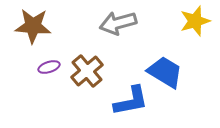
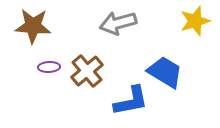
purple ellipse: rotated 15 degrees clockwise
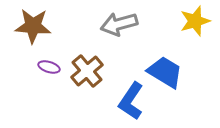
gray arrow: moved 1 px right, 1 px down
purple ellipse: rotated 20 degrees clockwise
blue L-shape: rotated 135 degrees clockwise
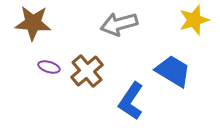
yellow star: moved 1 px left, 1 px up
brown star: moved 3 px up
blue trapezoid: moved 8 px right, 1 px up
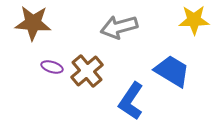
yellow star: rotated 16 degrees clockwise
gray arrow: moved 3 px down
purple ellipse: moved 3 px right
blue trapezoid: moved 1 px left
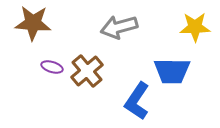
yellow star: moved 1 px right, 7 px down
blue trapezoid: rotated 150 degrees clockwise
blue L-shape: moved 6 px right
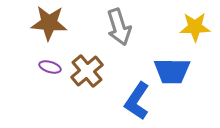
brown star: moved 16 px right
gray arrow: rotated 93 degrees counterclockwise
purple ellipse: moved 2 px left
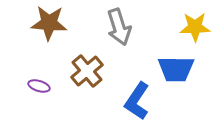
purple ellipse: moved 11 px left, 19 px down
blue trapezoid: moved 4 px right, 2 px up
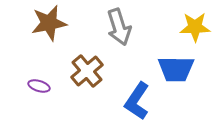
brown star: rotated 15 degrees counterclockwise
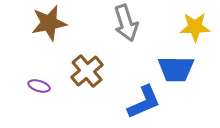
gray arrow: moved 7 px right, 4 px up
blue L-shape: moved 7 px right, 1 px down; rotated 147 degrees counterclockwise
